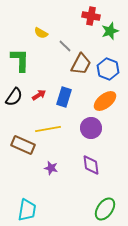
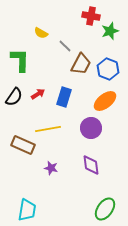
red arrow: moved 1 px left, 1 px up
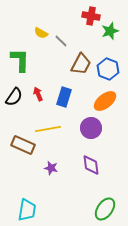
gray line: moved 4 px left, 5 px up
red arrow: rotated 80 degrees counterclockwise
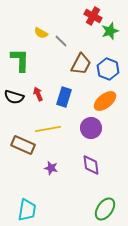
red cross: moved 2 px right; rotated 18 degrees clockwise
black semicircle: rotated 72 degrees clockwise
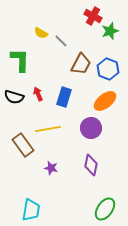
brown rectangle: rotated 30 degrees clockwise
purple diamond: rotated 20 degrees clockwise
cyan trapezoid: moved 4 px right
